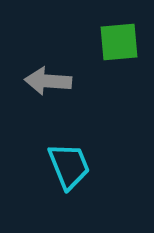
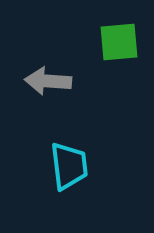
cyan trapezoid: rotated 15 degrees clockwise
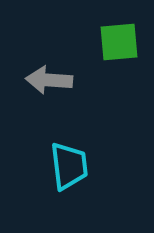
gray arrow: moved 1 px right, 1 px up
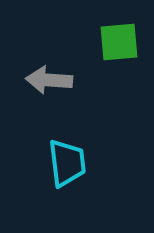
cyan trapezoid: moved 2 px left, 3 px up
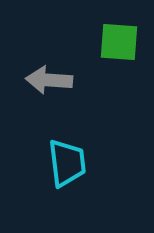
green square: rotated 9 degrees clockwise
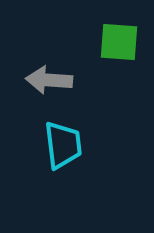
cyan trapezoid: moved 4 px left, 18 px up
